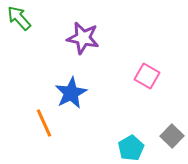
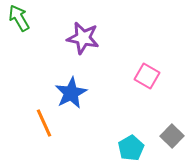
green arrow: rotated 12 degrees clockwise
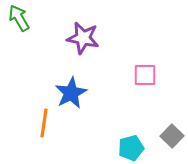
pink square: moved 2 px left, 1 px up; rotated 30 degrees counterclockwise
orange line: rotated 32 degrees clockwise
cyan pentagon: rotated 15 degrees clockwise
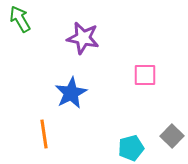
green arrow: moved 1 px right, 1 px down
orange line: moved 11 px down; rotated 16 degrees counterclockwise
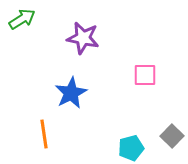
green arrow: moved 2 px right; rotated 88 degrees clockwise
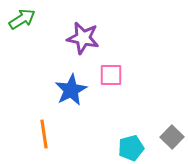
pink square: moved 34 px left
blue star: moved 3 px up
gray square: moved 1 px down
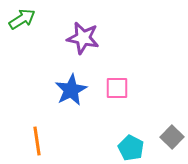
pink square: moved 6 px right, 13 px down
orange line: moved 7 px left, 7 px down
cyan pentagon: rotated 30 degrees counterclockwise
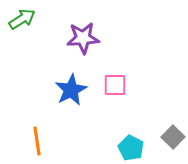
purple star: rotated 16 degrees counterclockwise
pink square: moved 2 px left, 3 px up
gray square: moved 1 px right
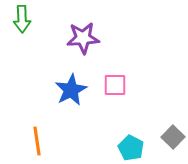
green arrow: rotated 120 degrees clockwise
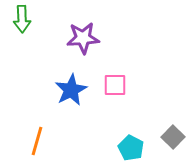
orange line: rotated 24 degrees clockwise
